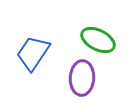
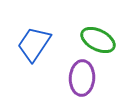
blue trapezoid: moved 1 px right, 9 px up
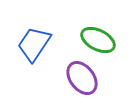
purple ellipse: rotated 40 degrees counterclockwise
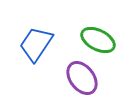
blue trapezoid: moved 2 px right
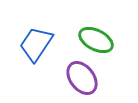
green ellipse: moved 2 px left
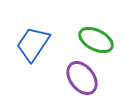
blue trapezoid: moved 3 px left
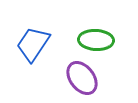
green ellipse: rotated 24 degrees counterclockwise
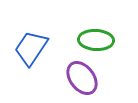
blue trapezoid: moved 2 px left, 4 px down
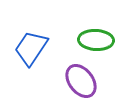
purple ellipse: moved 1 px left, 3 px down
